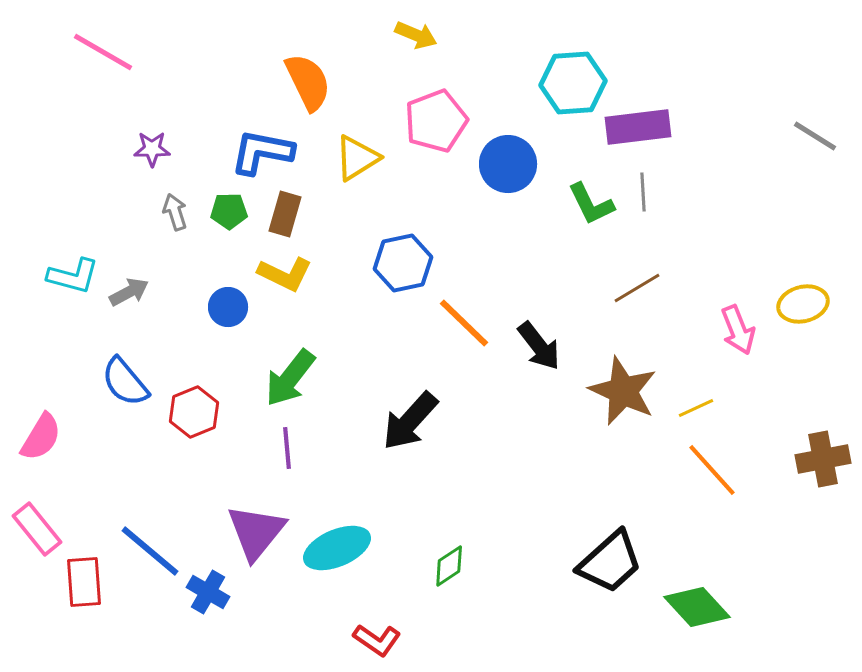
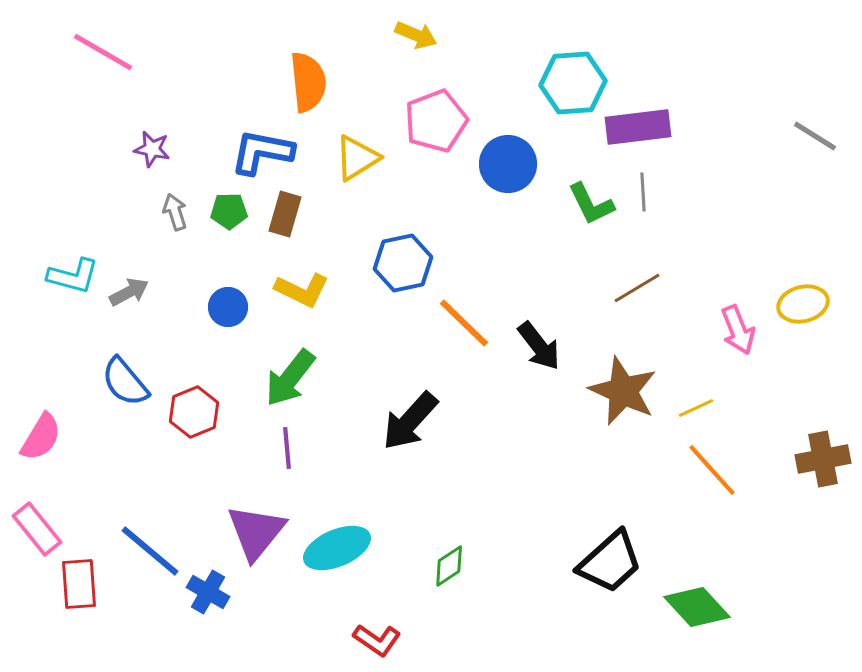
orange semicircle at (308, 82): rotated 20 degrees clockwise
purple star at (152, 149): rotated 12 degrees clockwise
yellow L-shape at (285, 274): moved 17 px right, 16 px down
red rectangle at (84, 582): moved 5 px left, 2 px down
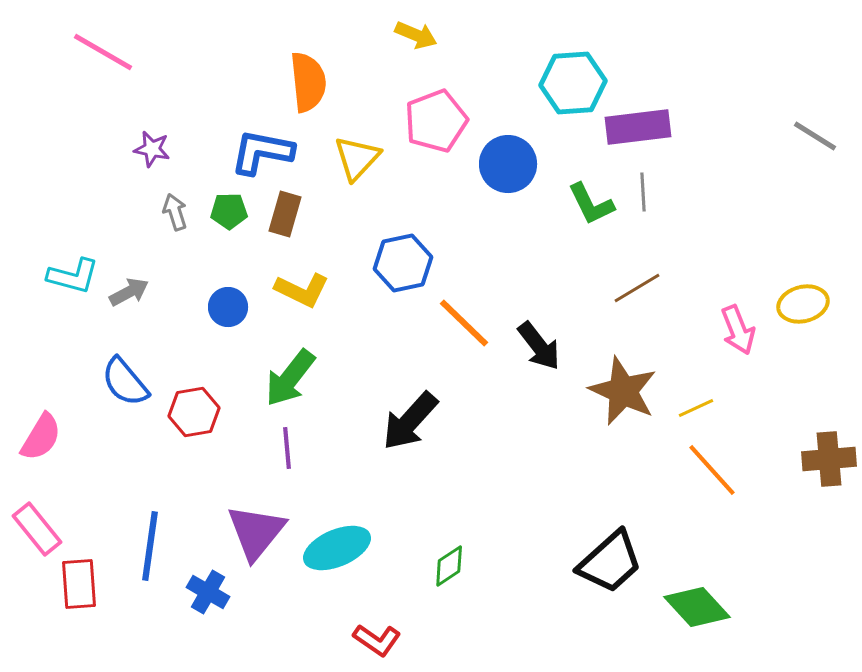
yellow triangle at (357, 158): rotated 15 degrees counterclockwise
red hexagon at (194, 412): rotated 12 degrees clockwise
brown cross at (823, 459): moved 6 px right; rotated 6 degrees clockwise
blue line at (150, 551): moved 5 px up; rotated 58 degrees clockwise
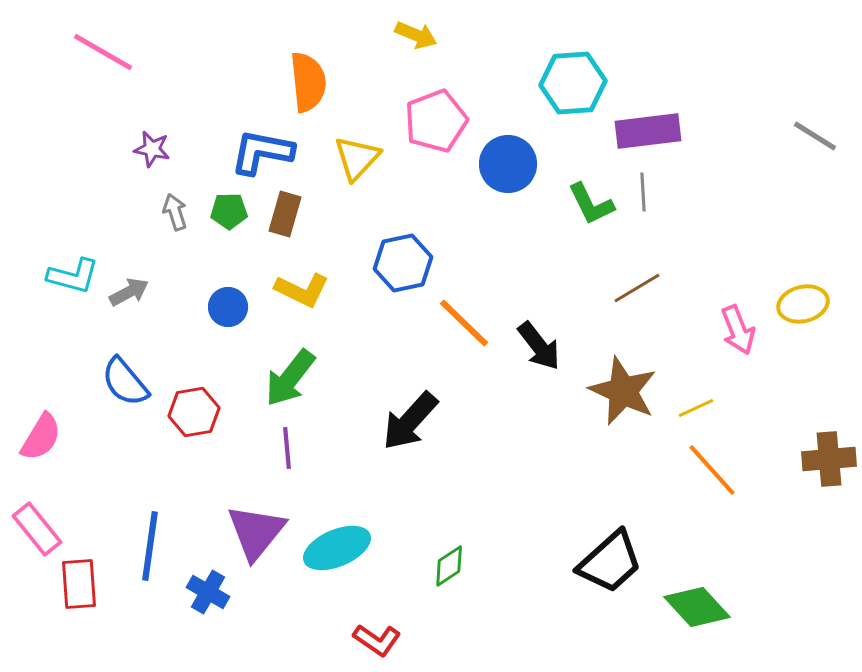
purple rectangle at (638, 127): moved 10 px right, 4 px down
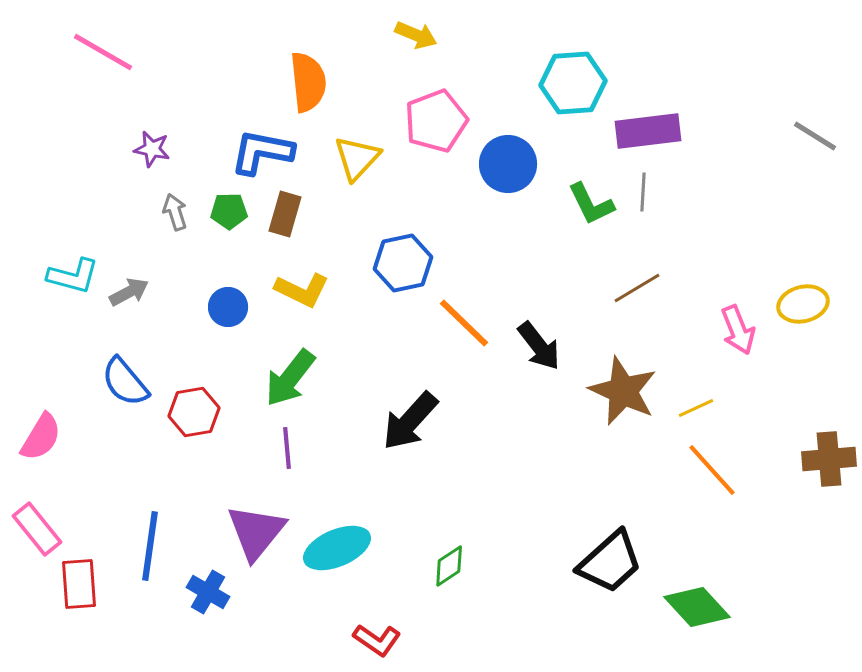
gray line at (643, 192): rotated 6 degrees clockwise
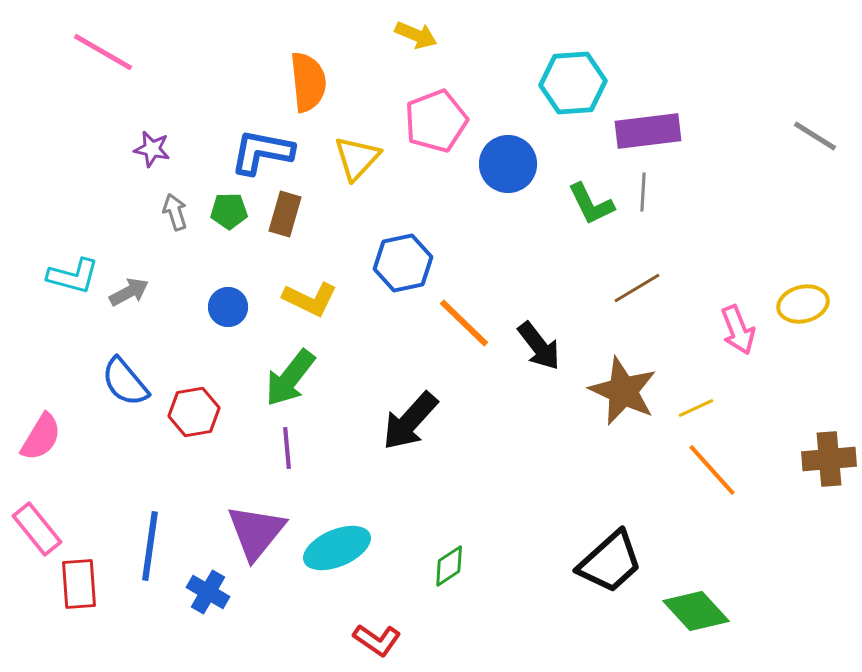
yellow L-shape at (302, 290): moved 8 px right, 9 px down
green diamond at (697, 607): moved 1 px left, 4 px down
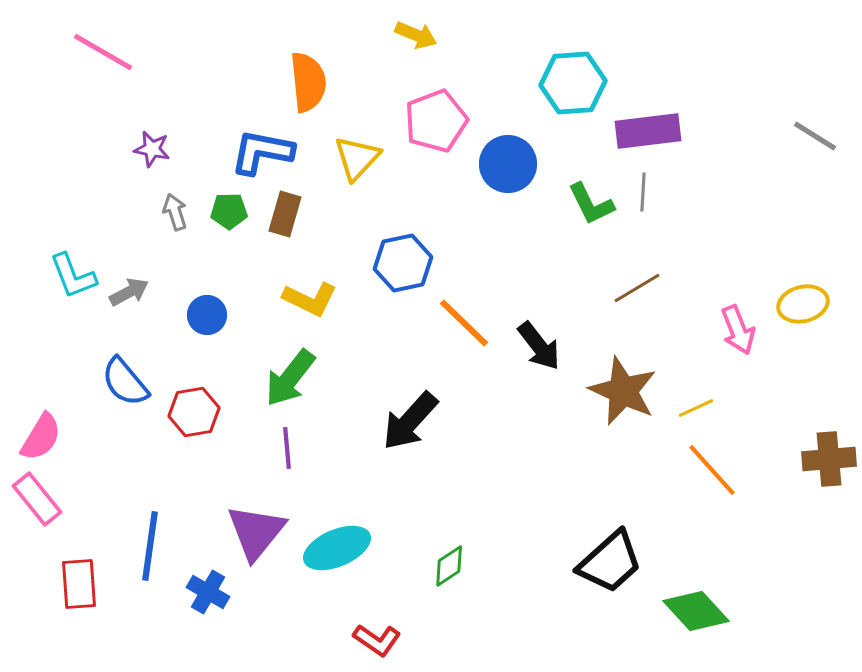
cyan L-shape at (73, 276): rotated 54 degrees clockwise
blue circle at (228, 307): moved 21 px left, 8 px down
pink rectangle at (37, 529): moved 30 px up
